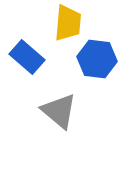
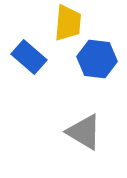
blue rectangle: moved 2 px right
gray triangle: moved 25 px right, 21 px down; rotated 9 degrees counterclockwise
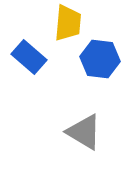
blue hexagon: moved 3 px right
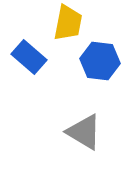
yellow trapezoid: rotated 6 degrees clockwise
blue hexagon: moved 2 px down
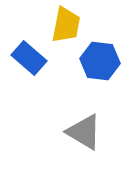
yellow trapezoid: moved 2 px left, 2 px down
blue rectangle: moved 1 px down
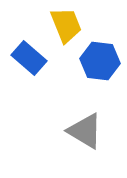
yellow trapezoid: rotated 33 degrees counterclockwise
gray triangle: moved 1 px right, 1 px up
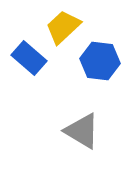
yellow trapezoid: moved 3 px left, 2 px down; rotated 111 degrees counterclockwise
gray triangle: moved 3 px left
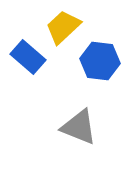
blue rectangle: moved 1 px left, 1 px up
gray triangle: moved 3 px left, 4 px up; rotated 9 degrees counterclockwise
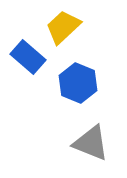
blue hexagon: moved 22 px left, 22 px down; rotated 15 degrees clockwise
gray triangle: moved 12 px right, 16 px down
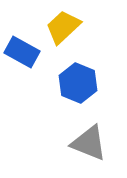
blue rectangle: moved 6 px left, 5 px up; rotated 12 degrees counterclockwise
gray triangle: moved 2 px left
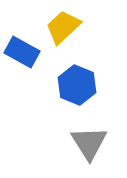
blue hexagon: moved 1 px left, 2 px down
gray triangle: rotated 36 degrees clockwise
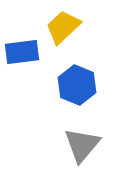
blue rectangle: rotated 36 degrees counterclockwise
gray triangle: moved 7 px left, 2 px down; rotated 12 degrees clockwise
